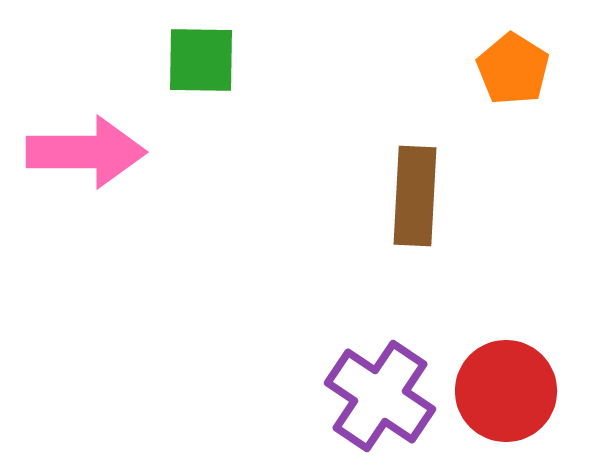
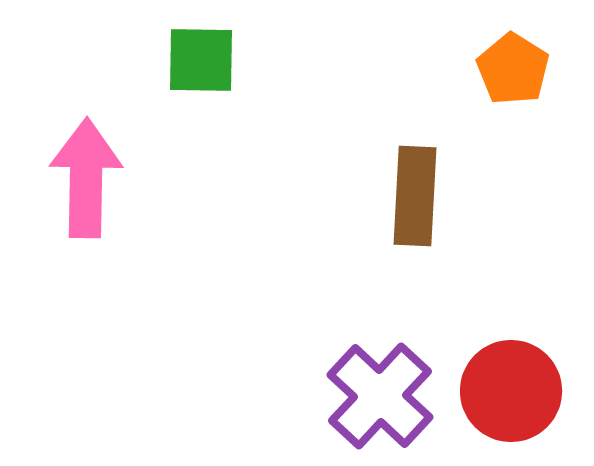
pink arrow: moved 26 px down; rotated 89 degrees counterclockwise
red circle: moved 5 px right
purple cross: rotated 9 degrees clockwise
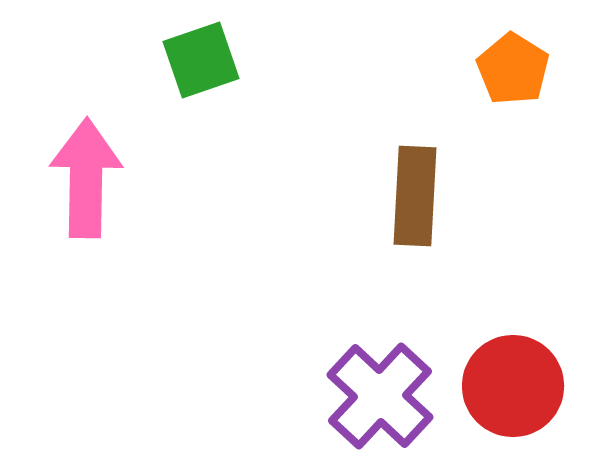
green square: rotated 20 degrees counterclockwise
red circle: moved 2 px right, 5 px up
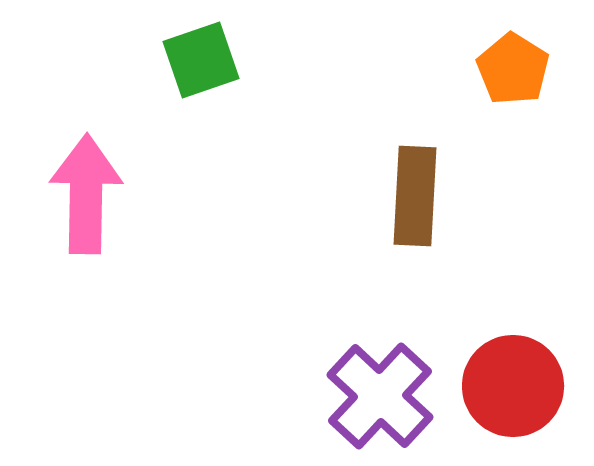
pink arrow: moved 16 px down
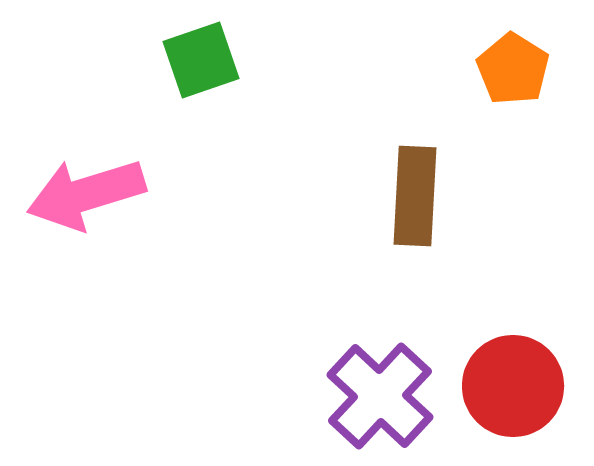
pink arrow: rotated 108 degrees counterclockwise
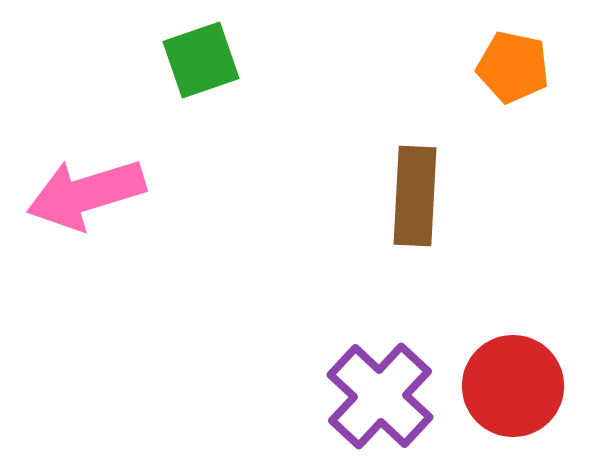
orange pentagon: moved 2 px up; rotated 20 degrees counterclockwise
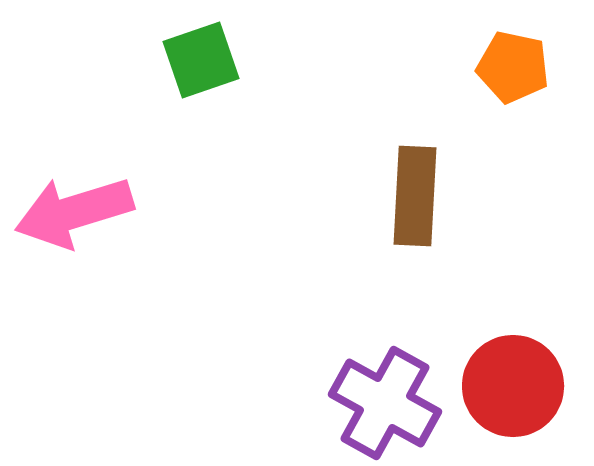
pink arrow: moved 12 px left, 18 px down
purple cross: moved 5 px right, 7 px down; rotated 14 degrees counterclockwise
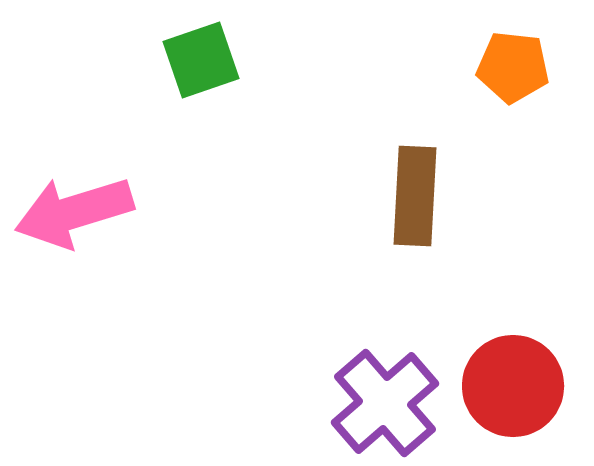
orange pentagon: rotated 6 degrees counterclockwise
purple cross: rotated 20 degrees clockwise
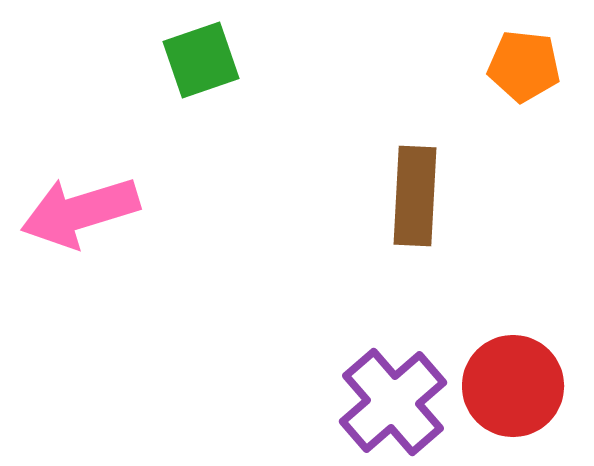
orange pentagon: moved 11 px right, 1 px up
pink arrow: moved 6 px right
purple cross: moved 8 px right, 1 px up
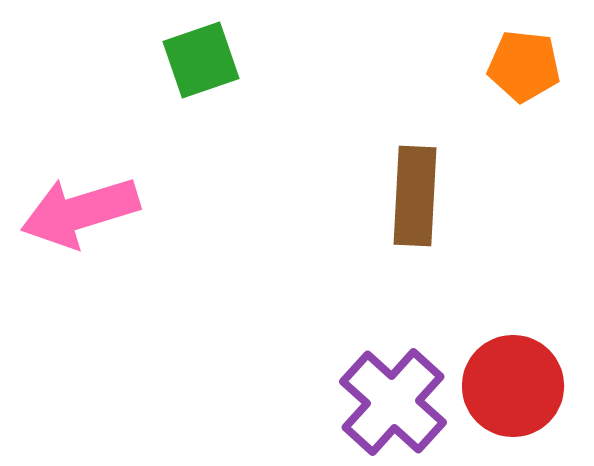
purple cross: rotated 7 degrees counterclockwise
